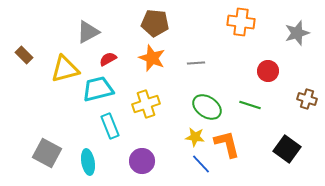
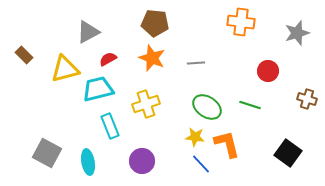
black square: moved 1 px right, 4 px down
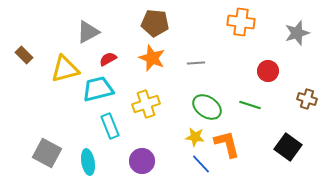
black square: moved 6 px up
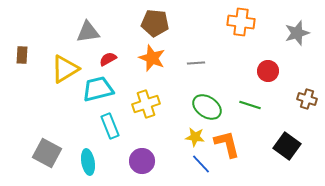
gray triangle: rotated 20 degrees clockwise
brown rectangle: moved 2 px left; rotated 48 degrees clockwise
yellow triangle: rotated 16 degrees counterclockwise
black square: moved 1 px left, 1 px up
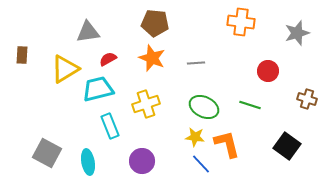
green ellipse: moved 3 px left; rotated 8 degrees counterclockwise
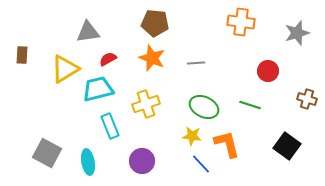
yellow star: moved 3 px left, 1 px up
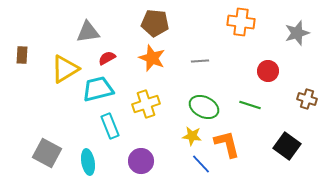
red semicircle: moved 1 px left, 1 px up
gray line: moved 4 px right, 2 px up
purple circle: moved 1 px left
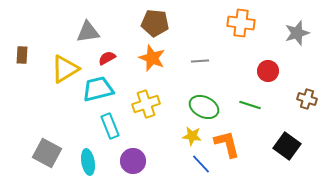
orange cross: moved 1 px down
purple circle: moved 8 px left
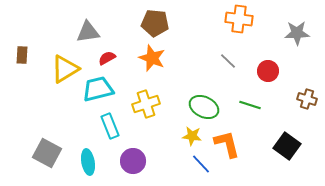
orange cross: moved 2 px left, 4 px up
gray star: rotated 15 degrees clockwise
gray line: moved 28 px right; rotated 48 degrees clockwise
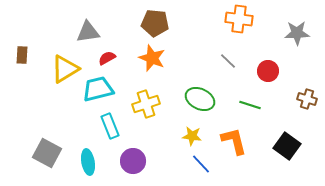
green ellipse: moved 4 px left, 8 px up
orange L-shape: moved 7 px right, 3 px up
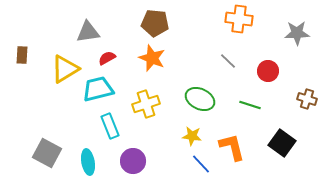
orange L-shape: moved 2 px left, 6 px down
black square: moved 5 px left, 3 px up
